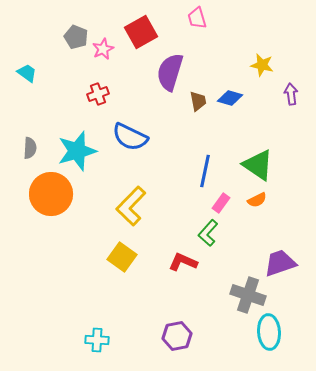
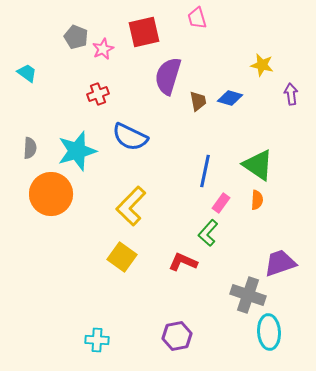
red square: moved 3 px right; rotated 16 degrees clockwise
purple semicircle: moved 2 px left, 4 px down
orange semicircle: rotated 60 degrees counterclockwise
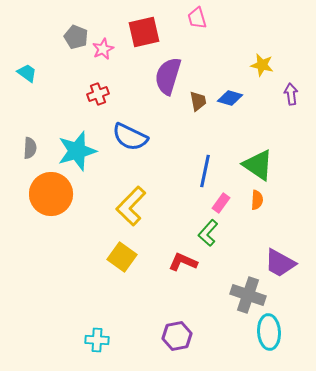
purple trapezoid: rotated 132 degrees counterclockwise
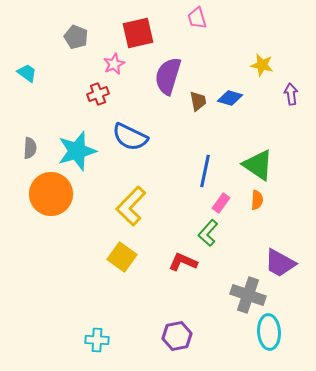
red square: moved 6 px left, 1 px down
pink star: moved 11 px right, 15 px down
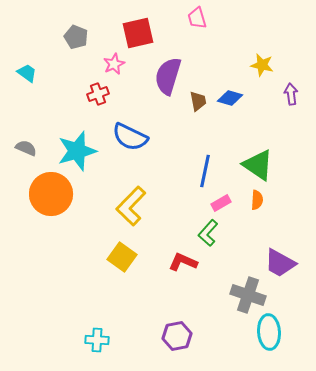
gray semicircle: moved 4 px left; rotated 70 degrees counterclockwise
pink rectangle: rotated 24 degrees clockwise
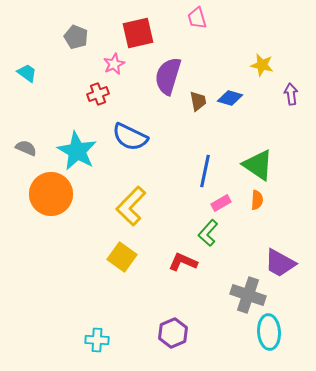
cyan star: rotated 27 degrees counterclockwise
purple hexagon: moved 4 px left, 3 px up; rotated 12 degrees counterclockwise
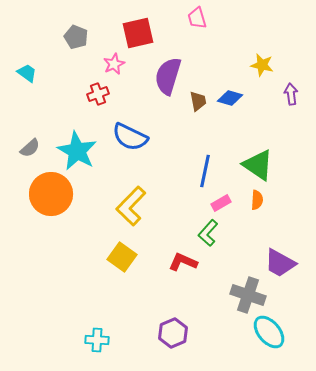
gray semicircle: moved 4 px right; rotated 115 degrees clockwise
cyan ellipse: rotated 36 degrees counterclockwise
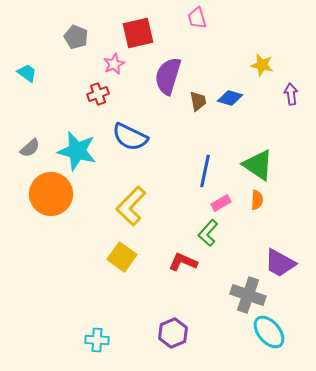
cyan star: rotated 15 degrees counterclockwise
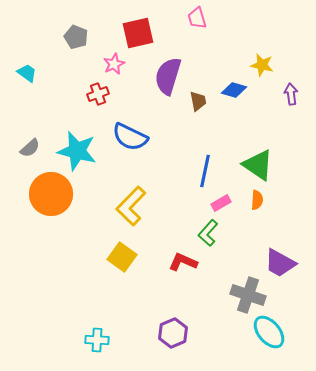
blue diamond: moved 4 px right, 8 px up
